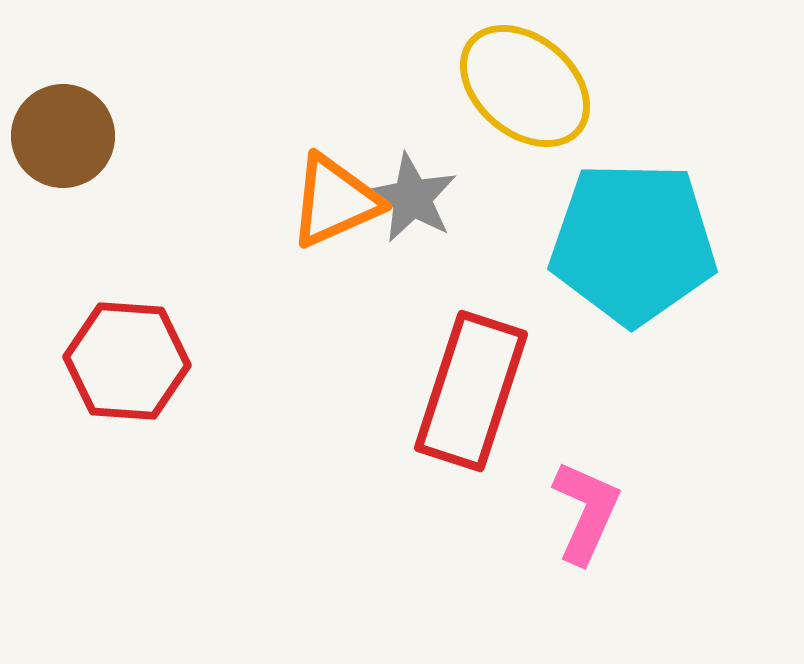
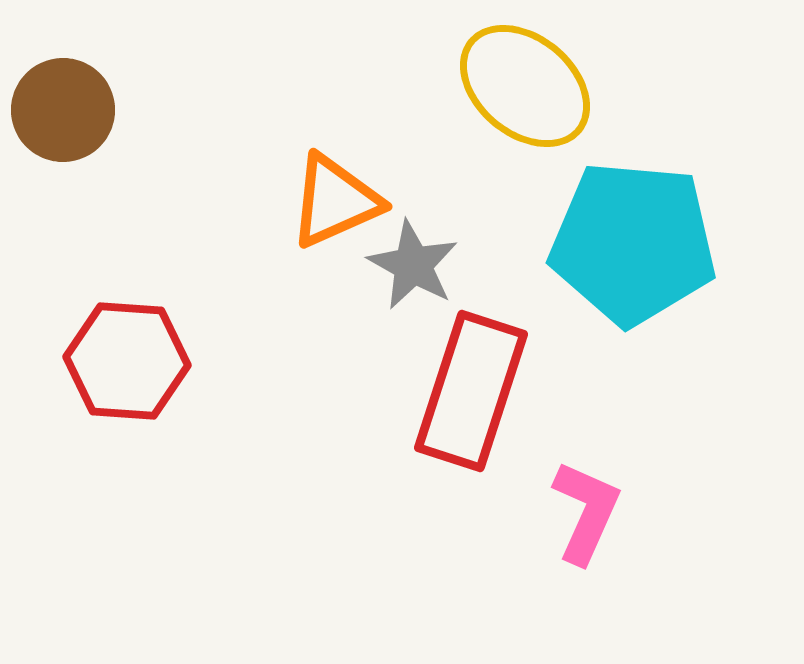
brown circle: moved 26 px up
gray star: moved 1 px right, 67 px down
cyan pentagon: rotated 4 degrees clockwise
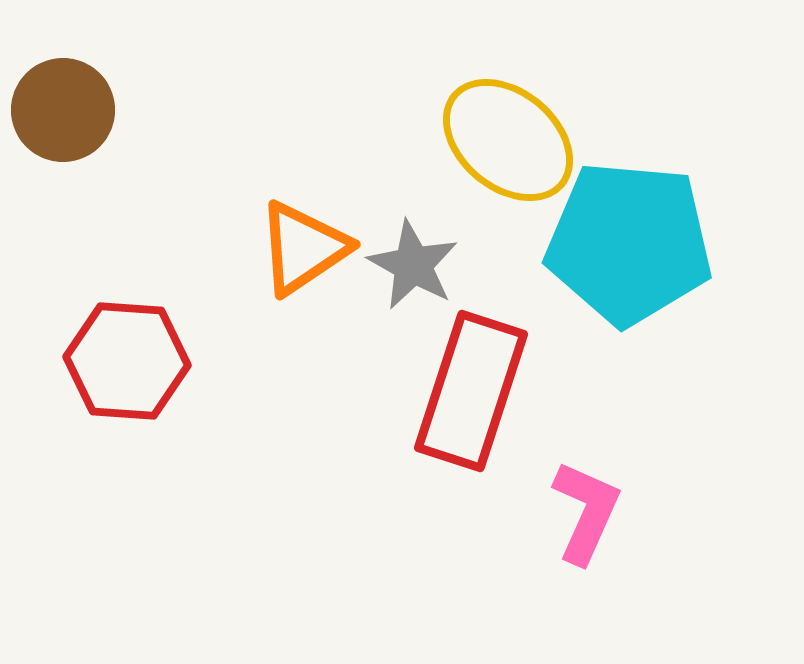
yellow ellipse: moved 17 px left, 54 px down
orange triangle: moved 32 px left, 47 px down; rotated 10 degrees counterclockwise
cyan pentagon: moved 4 px left
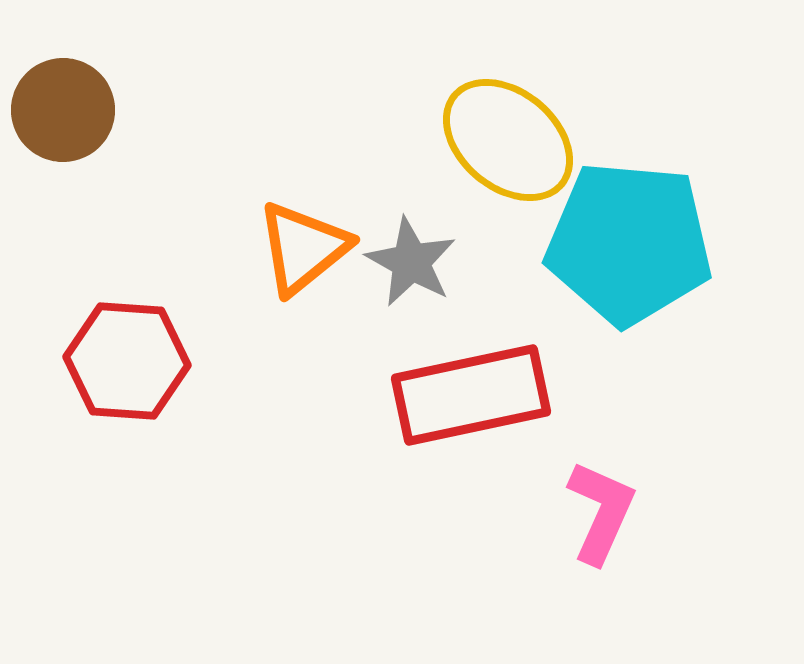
orange triangle: rotated 5 degrees counterclockwise
gray star: moved 2 px left, 3 px up
red rectangle: moved 4 px down; rotated 60 degrees clockwise
pink L-shape: moved 15 px right
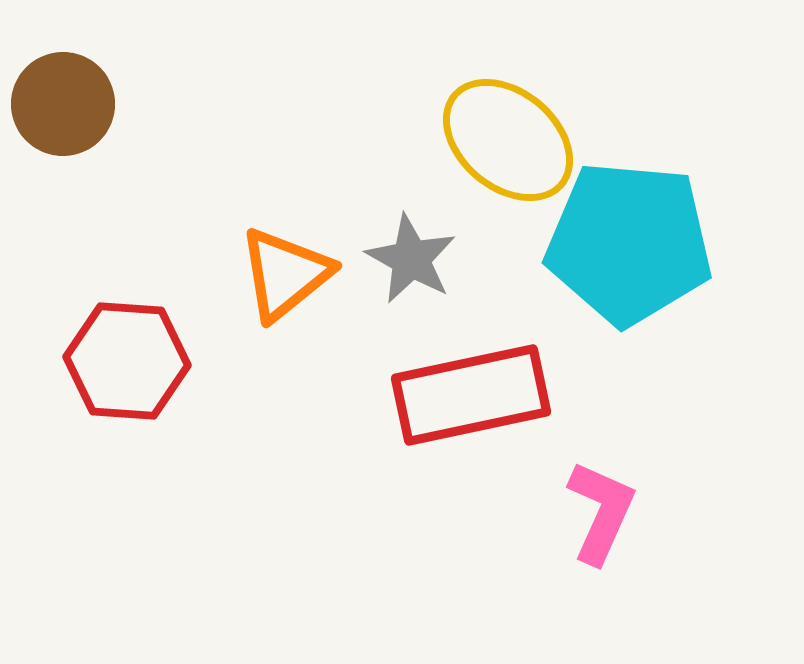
brown circle: moved 6 px up
orange triangle: moved 18 px left, 26 px down
gray star: moved 3 px up
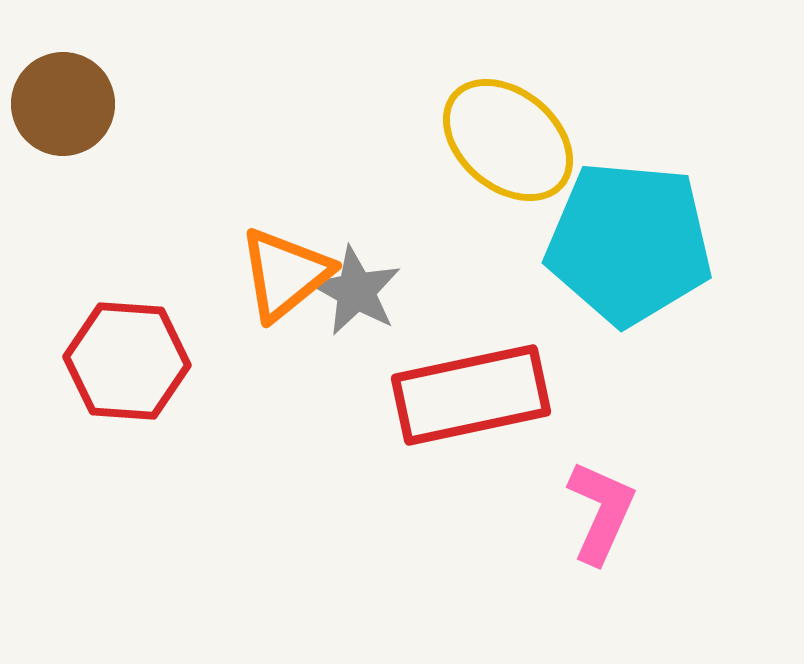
gray star: moved 55 px left, 32 px down
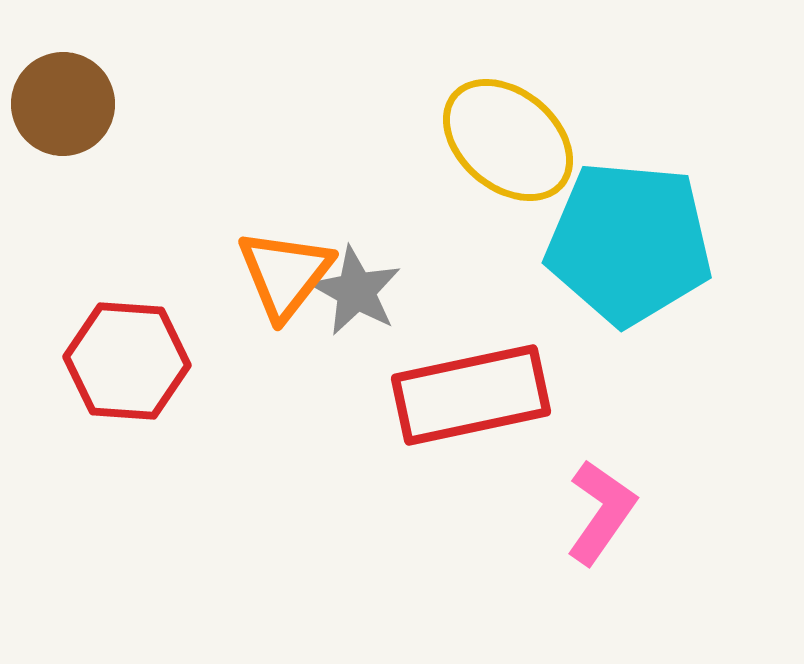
orange triangle: rotated 13 degrees counterclockwise
pink L-shape: rotated 11 degrees clockwise
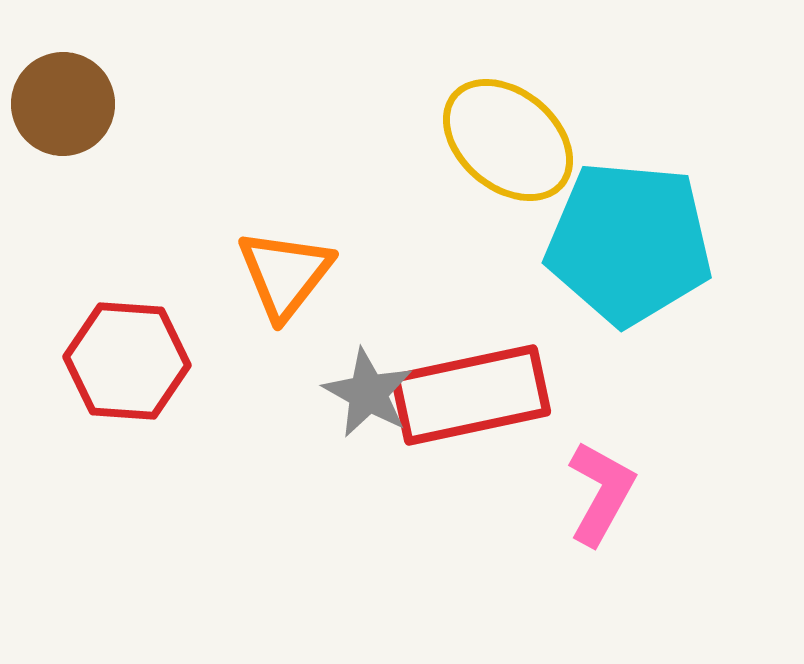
gray star: moved 12 px right, 102 px down
pink L-shape: moved 19 px up; rotated 6 degrees counterclockwise
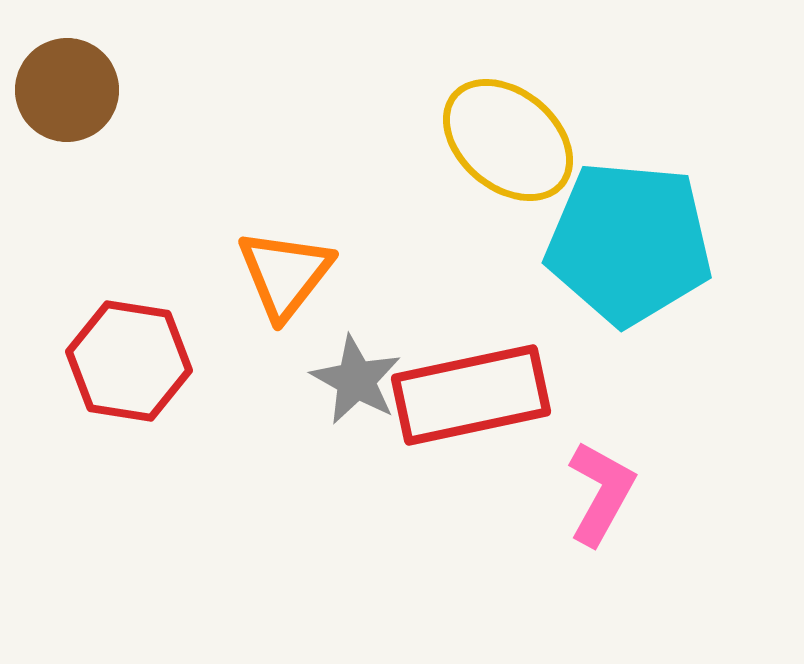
brown circle: moved 4 px right, 14 px up
red hexagon: moved 2 px right; rotated 5 degrees clockwise
gray star: moved 12 px left, 13 px up
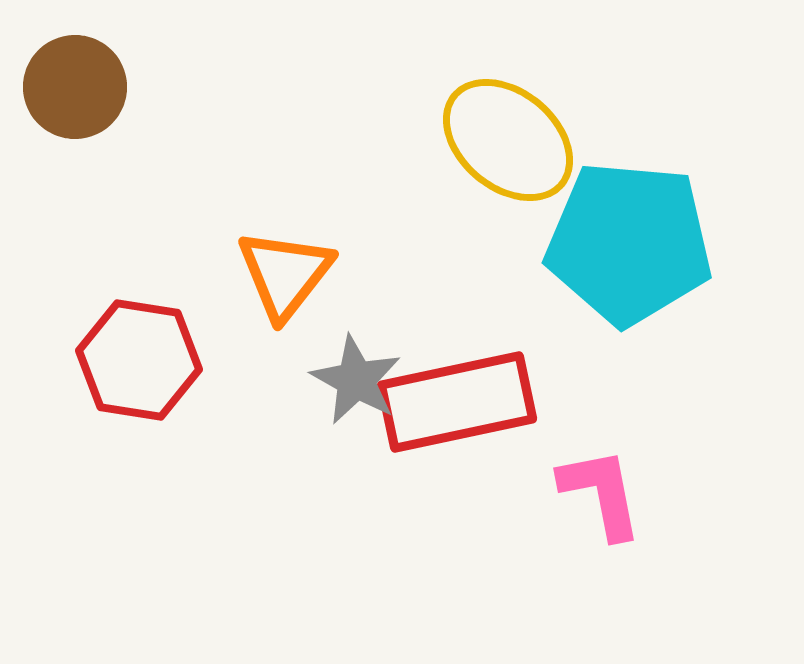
brown circle: moved 8 px right, 3 px up
red hexagon: moved 10 px right, 1 px up
red rectangle: moved 14 px left, 7 px down
pink L-shape: rotated 40 degrees counterclockwise
